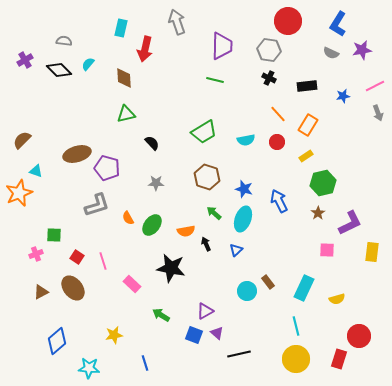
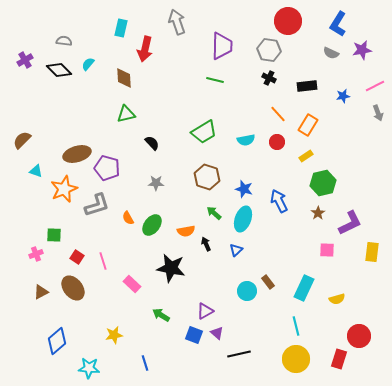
orange star at (19, 193): moved 45 px right, 4 px up
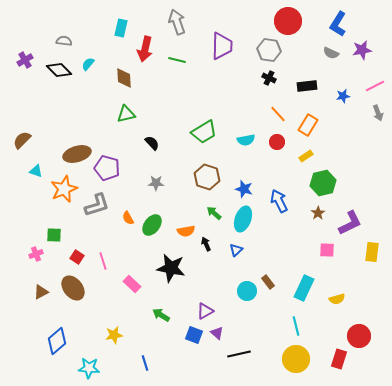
green line at (215, 80): moved 38 px left, 20 px up
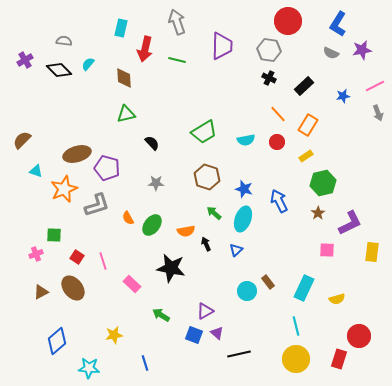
black rectangle at (307, 86): moved 3 px left; rotated 36 degrees counterclockwise
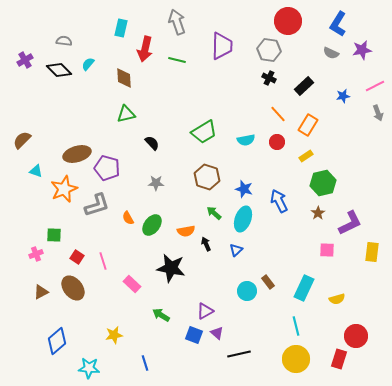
red circle at (359, 336): moved 3 px left
